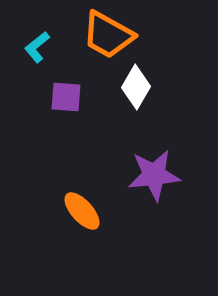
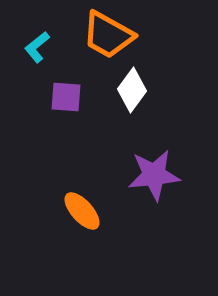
white diamond: moved 4 px left, 3 px down; rotated 6 degrees clockwise
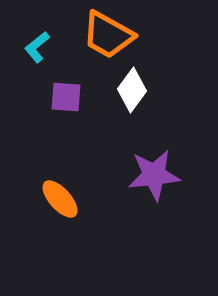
orange ellipse: moved 22 px left, 12 px up
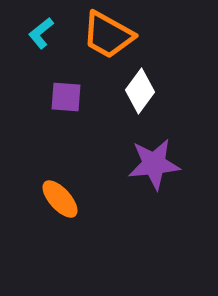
cyan L-shape: moved 4 px right, 14 px up
white diamond: moved 8 px right, 1 px down
purple star: moved 11 px up
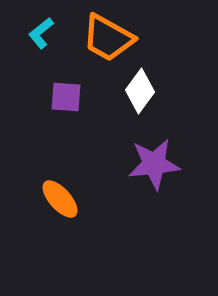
orange trapezoid: moved 3 px down
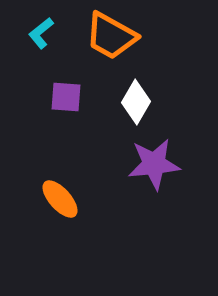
orange trapezoid: moved 3 px right, 2 px up
white diamond: moved 4 px left, 11 px down; rotated 6 degrees counterclockwise
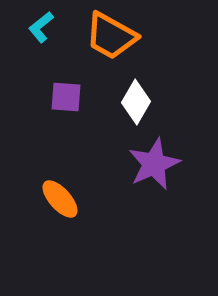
cyan L-shape: moved 6 px up
purple star: rotated 18 degrees counterclockwise
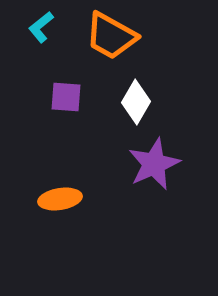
orange ellipse: rotated 57 degrees counterclockwise
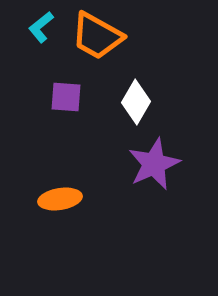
orange trapezoid: moved 14 px left
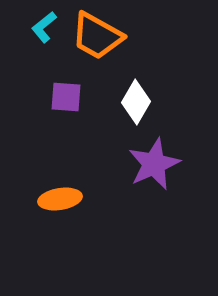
cyan L-shape: moved 3 px right
